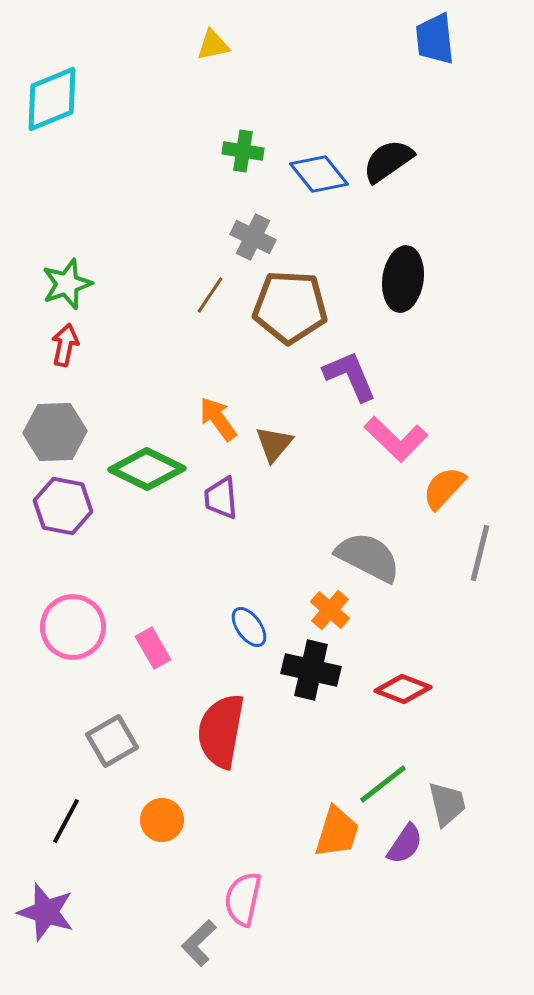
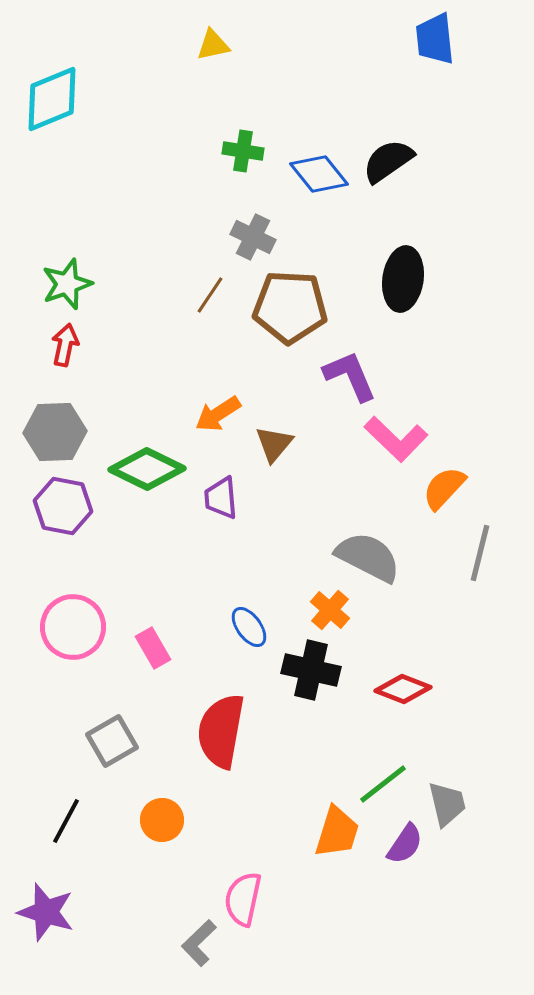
orange arrow: moved 5 px up; rotated 87 degrees counterclockwise
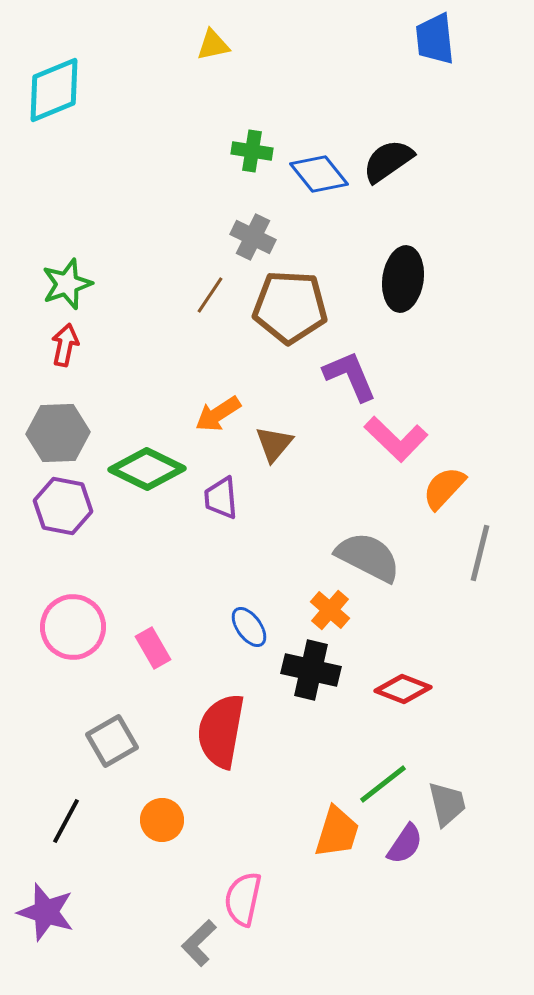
cyan diamond: moved 2 px right, 9 px up
green cross: moved 9 px right
gray hexagon: moved 3 px right, 1 px down
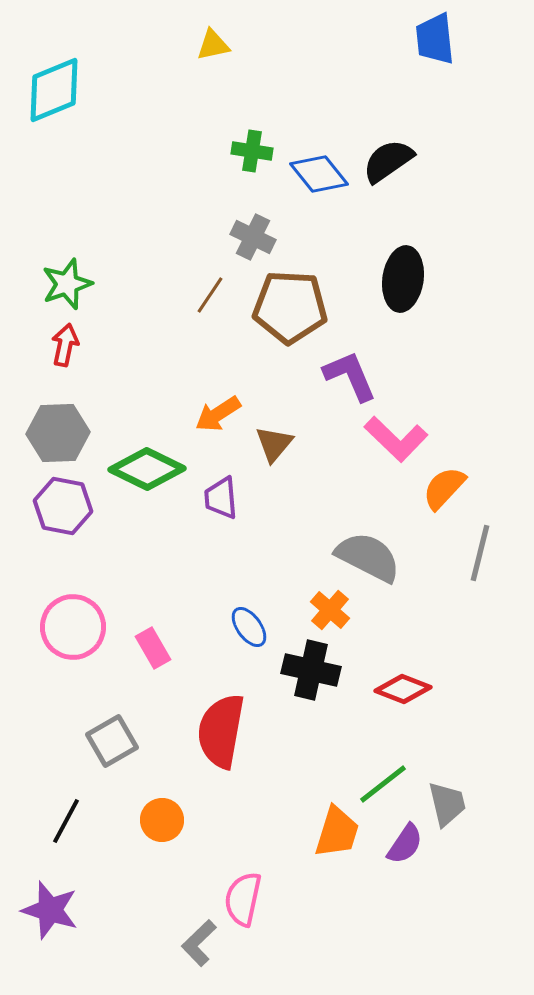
purple star: moved 4 px right, 2 px up
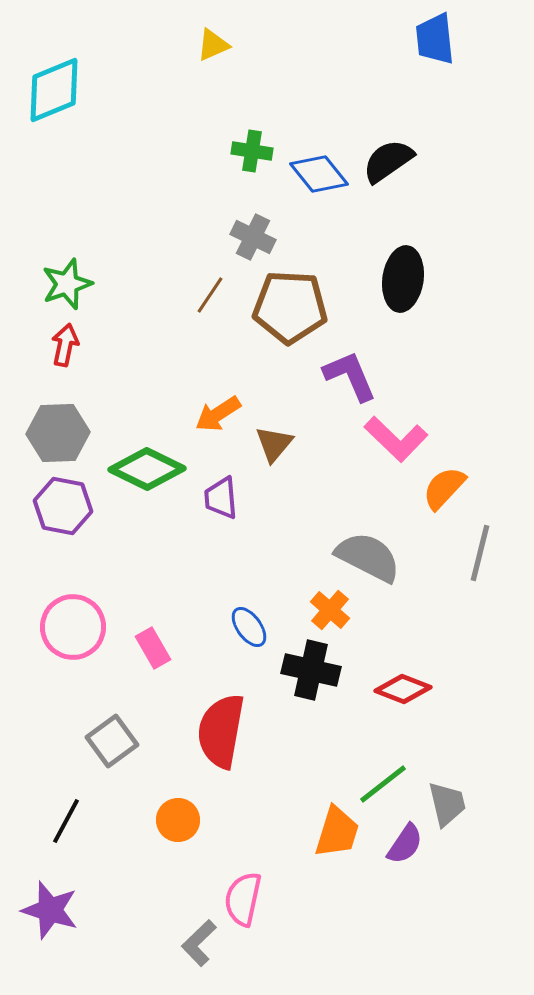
yellow triangle: rotated 12 degrees counterclockwise
gray square: rotated 6 degrees counterclockwise
orange circle: moved 16 px right
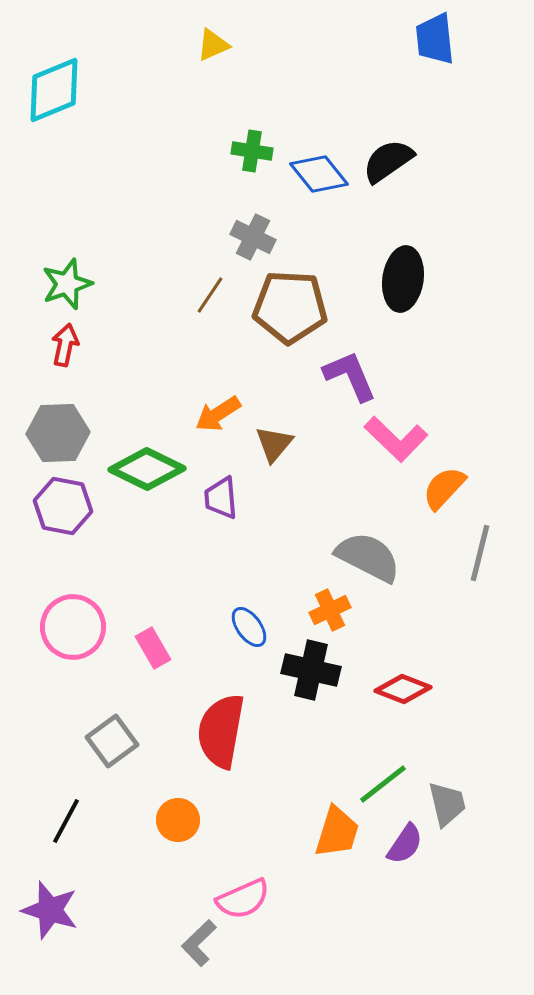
orange cross: rotated 24 degrees clockwise
pink semicircle: rotated 126 degrees counterclockwise
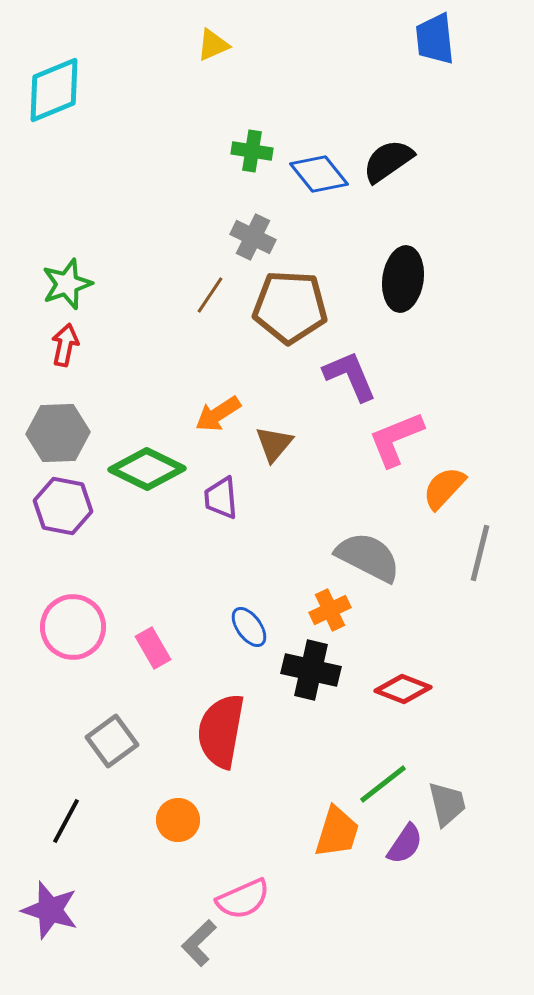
pink L-shape: rotated 114 degrees clockwise
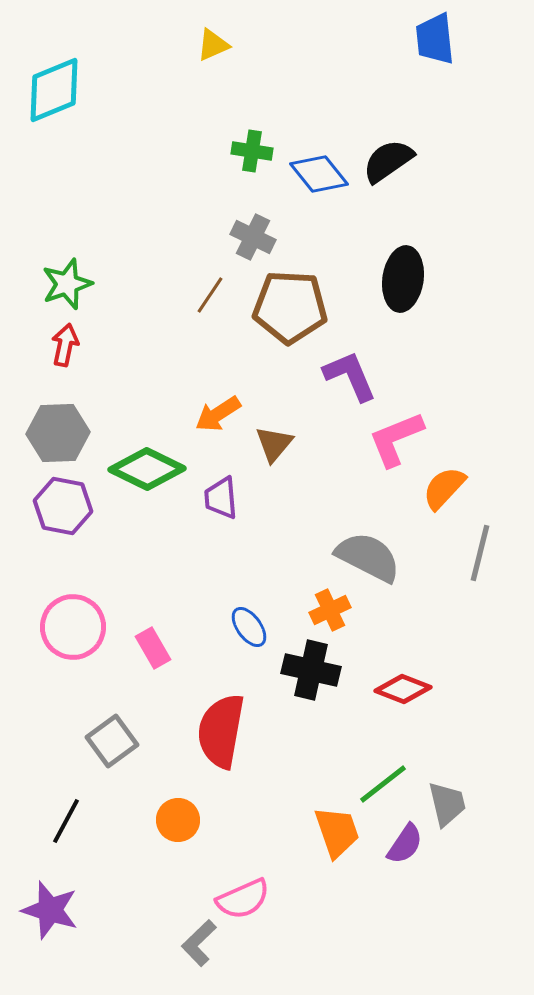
orange trapezoid: rotated 36 degrees counterclockwise
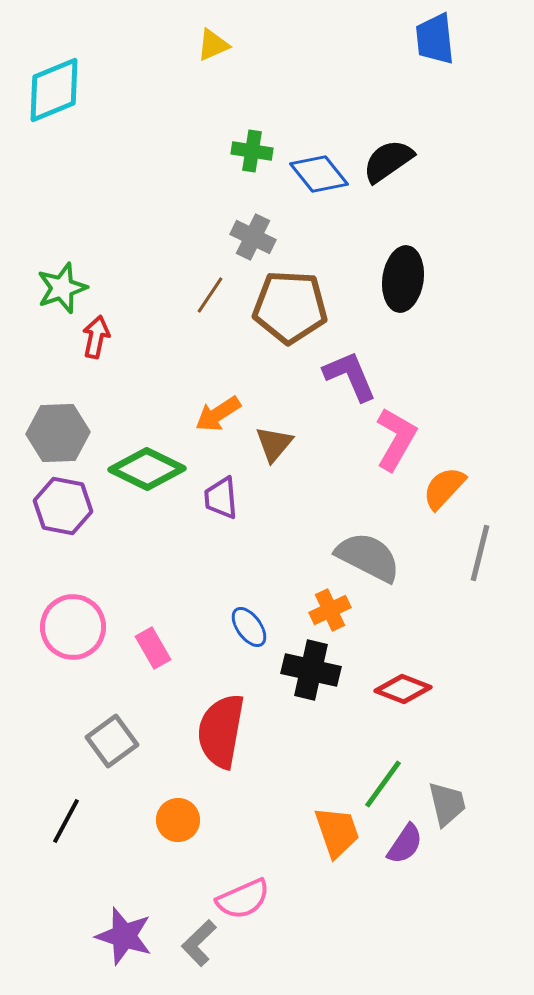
green star: moved 5 px left, 4 px down
red arrow: moved 31 px right, 8 px up
pink L-shape: rotated 142 degrees clockwise
green line: rotated 16 degrees counterclockwise
purple star: moved 74 px right, 26 px down
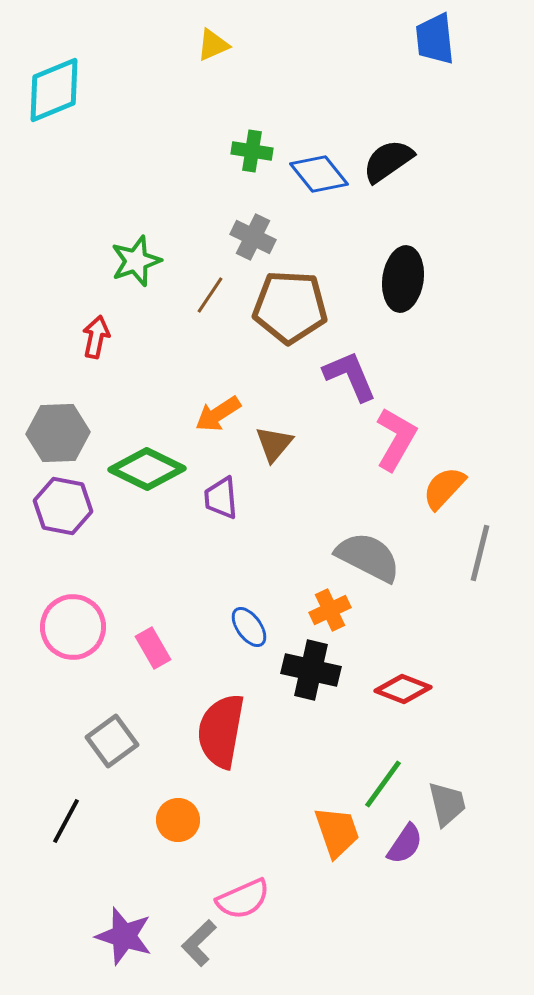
green star: moved 74 px right, 27 px up
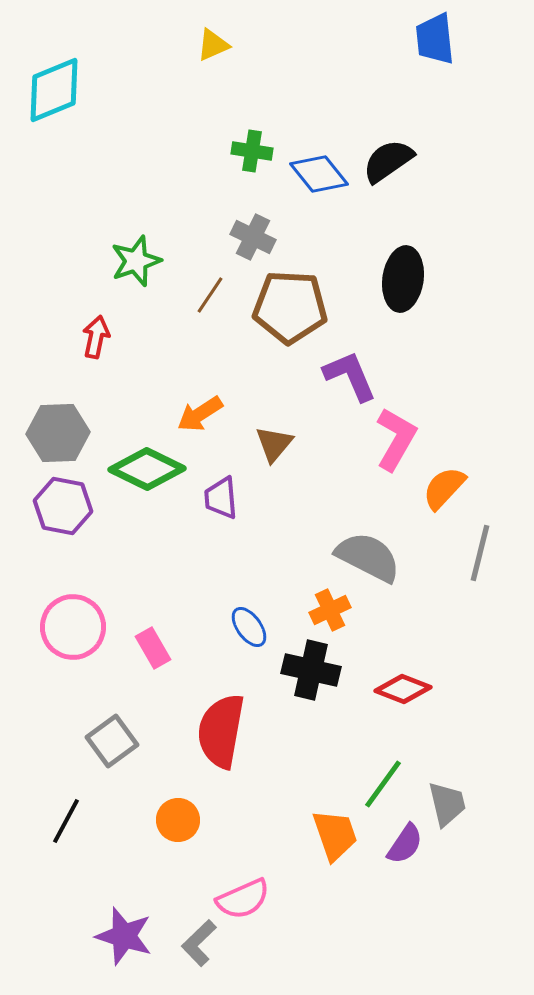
orange arrow: moved 18 px left
orange trapezoid: moved 2 px left, 3 px down
